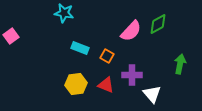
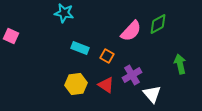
pink square: rotated 28 degrees counterclockwise
green arrow: rotated 24 degrees counterclockwise
purple cross: rotated 30 degrees counterclockwise
red triangle: rotated 12 degrees clockwise
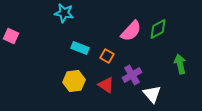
green diamond: moved 5 px down
yellow hexagon: moved 2 px left, 3 px up
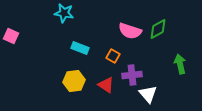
pink semicircle: moved 1 px left; rotated 65 degrees clockwise
orange square: moved 6 px right
purple cross: rotated 24 degrees clockwise
white triangle: moved 4 px left
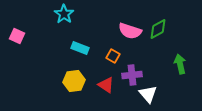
cyan star: moved 1 px down; rotated 24 degrees clockwise
pink square: moved 6 px right
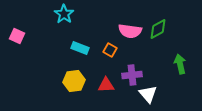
pink semicircle: rotated 10 degrees counterclockwise
orange square: moved 3 px left, 6 px up
red triangle: rotated 36 degrees counterclockwise
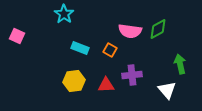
white triangle: moved 19 px right, 4 px up
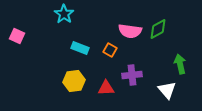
red triangle: moved 3 px down
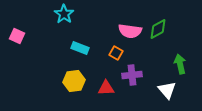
orange square: moved 6 px right, 3 px down
